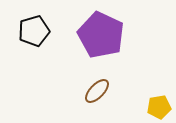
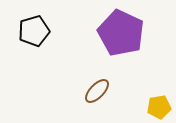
purple pentagon: moved 20 px right, 2 px up
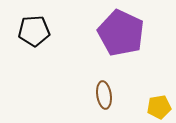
black pentagon: rotated 12 degrees clockwise
brown ellipse: moved 7 px right, 4 px down; rotated 52 degrees counterclockwise
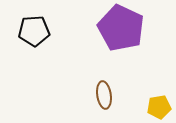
purple pentagon: moved 5 px up
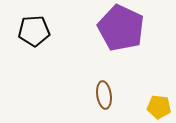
yellow pentagon: rotated 15 degrees clockwise
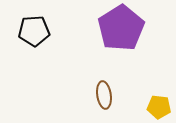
purple pentagon: rotated 15 degrees clockwise
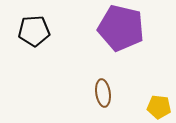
purple pentagon: rotated 27 degrees counterclockwise
brown ellipse: moved 1 px left, 2 px up
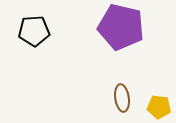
purple pentagon: moved 1 px up
brown ellipse: moved 19 px right, 5 px down
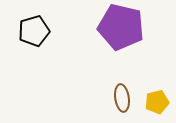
black pentagon: rotated 12 degrees counterclockwise
yellow pentagon: moved 2 px left, 5 px up; rotated 20 degrees counterclockwise
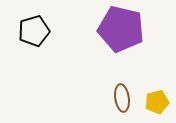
purple pentagon: moved 2 px down
